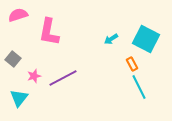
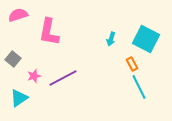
cyan arrow: rotated 40 degrees counterclockwise
cyan triangle: rotated 18 degrees clockwise
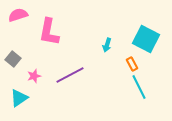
cyan arrow: moved 4 px left, 6 px down
purple line: moved 7 px right, 3 px up
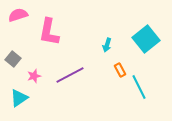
cyan square: rotated 24 degrees clockwise
orange rectangle: moved 12 px left, 6 px down
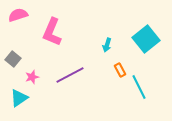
pink L-shape: moved 3 px right; rotated 12 degrees clockwise
pink star: moved 2 px left, 1 px down
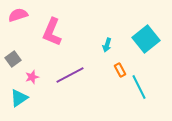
gray square: rotated 14 degrees clockwise
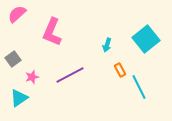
pink semicircle: moved 1 px left, 1 px up; rotated 24 degrees counterclockwise
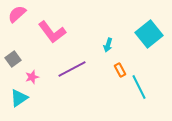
pink L-shape: rotated 60 degrees counterclockwise
cyan square: moved 3 px right, 5 px up
cyan arrow: moved 1 px right
purple line: moved 2 px right, 6 px up
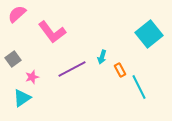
cyan arrow: moved 6 px left, 12 px down
cyan triangle: moved 3 px right
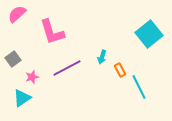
pink L-shape: rotated 20 degrees clockwise
purple line: moved 5 px left, 1 px up
